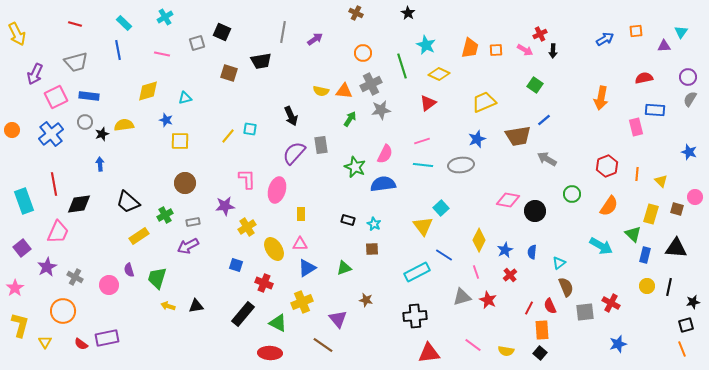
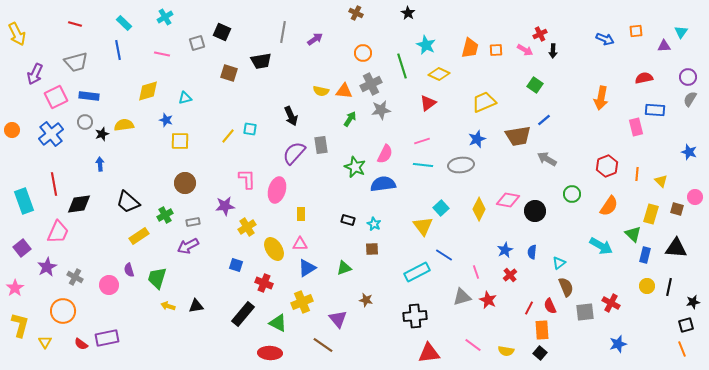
blue arrow at (605, 39): rotated 54 degrees clockwise
yellow diamond at (479, 240): moved 31 px up
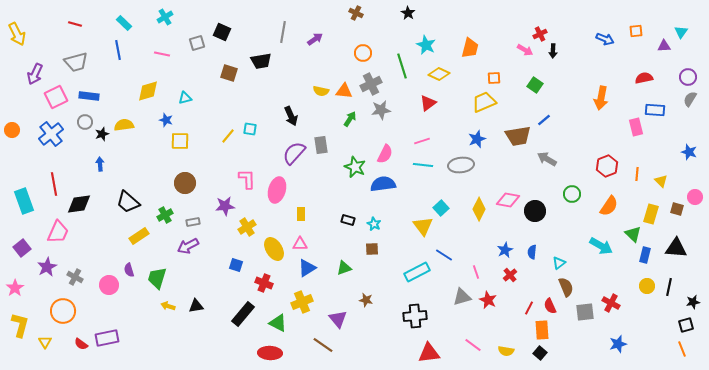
orange square at (496, 50): moved 2 px left, 28 px down
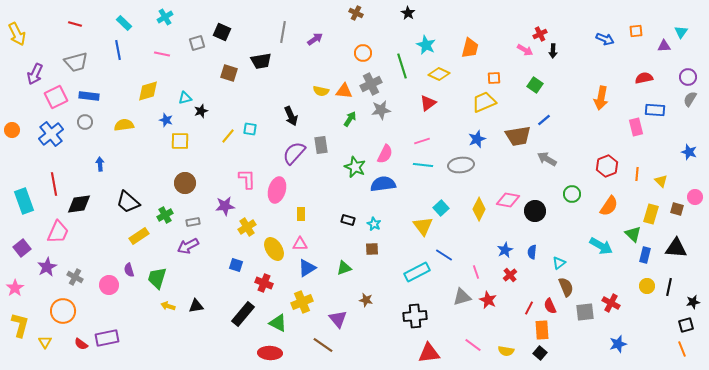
black star at (102, 134): moved 99 px right, 23 px up
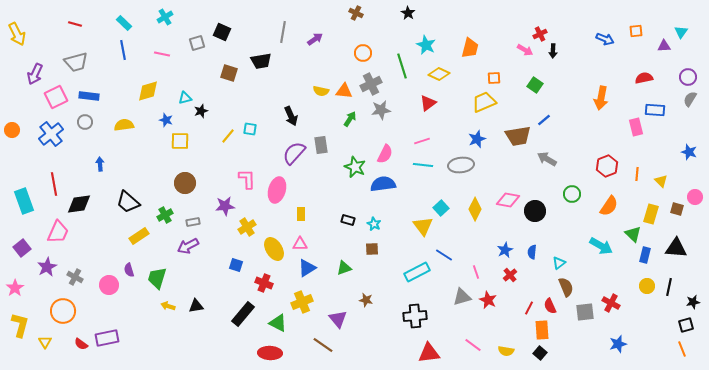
blue line at (118, 50): moved 5 px right
yellow diamond at (479, 209): moved 4 px left
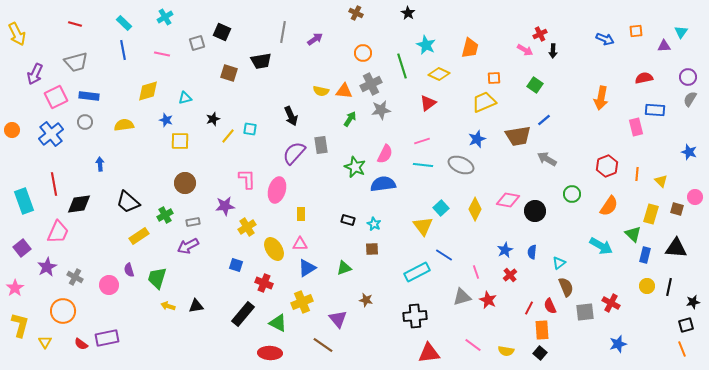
black star at (201, 111): moved 12 px right, 8 px down
gray ellipse at (461, 165): rotated 30 degrees clockwise
